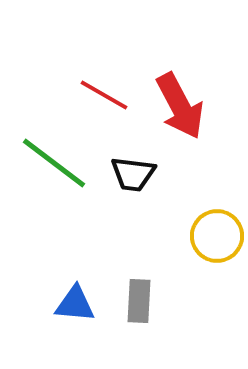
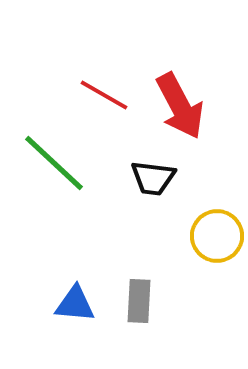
green line: rotated 6 degrees clockwise
black trapezoid: moved 20 px right, 4 px down
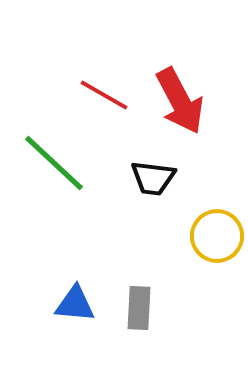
red arrow: moved 5 px up
gray rectangle: moved 7 px down
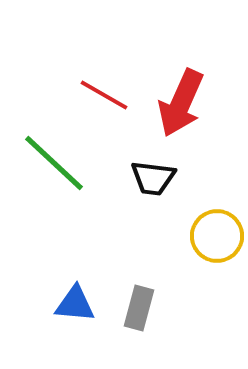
red arrow: moved 1 px right, 2 px down; rotated 52 degrees clockwise
gray rectangle: rotated 12 degrees clockwise
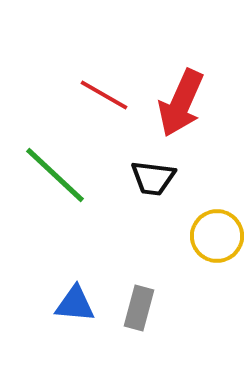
green line: moved 1 px right, 12 px down
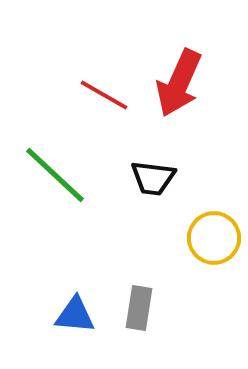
red arrow: moved 2 px left, 20 px up
yellow circle: moved 3 px left, 2 px down
blue triangle: moved 11 px down
gray rectangle: rotated 6 degrees counterclockwise
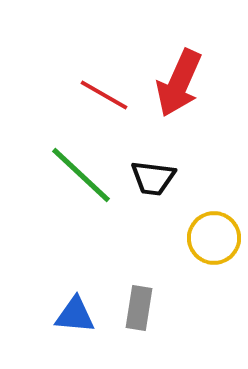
green line: moved 26 px right
